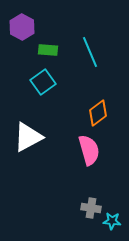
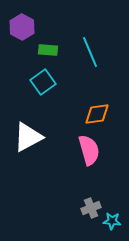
orange diamond: moved 1 px left, 1 px down; rotated 28 degrees clockwise
gray cross: rotated 30 degrees counterclockwise
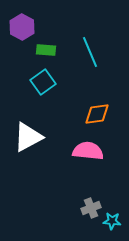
green rectangle: moved 2 px left
pink semicircle: moved 1 px left, 1 px down; rotated 68 degrees counterclockwise
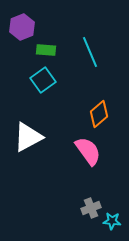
purple hexagon: rotated 10 degrees clockwise
cyan square: moved 2 px up
orange diamond: moved 2 px right; rotated 32 degrees counterclockwise
pink semicircle: rotated 48 degrees clockwise
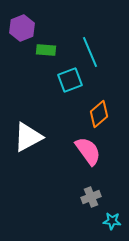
purple hexagon: moved 1 px down
cyan square: moved 27 px right; rotated 15 degrees clockwise
gray cross: moved 11 px up
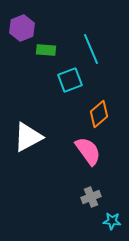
cyan line: moved 1 px right, 3 px up
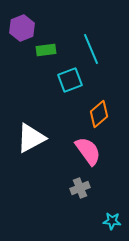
green rectangle: rotated 12 degrees counterclockwise
white triangle: moved 3 px right, 1 px down
gray cross: moved 11 px left, 9 px up
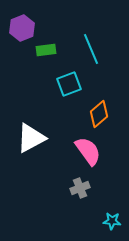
cyan square: moved 1 px left, 4 px down
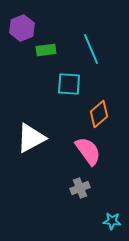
cyan square: rotated 25 degrees clockwise
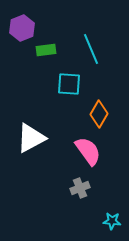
orange diamond: rotated 20 degrees counterclockwise
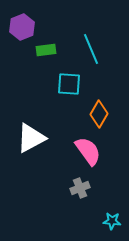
purple hexagon: moved 1 px up
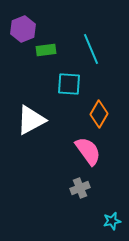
purple hexagon: moved 1 px right, 2 px down
white triangle: moved 18 px up
cyan star: rotated 18 degrees counterclockwise
